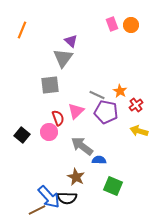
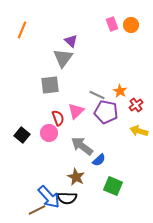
pink circle: moved 1 px down
blue semicircle: rotated 136 degrees clockwise
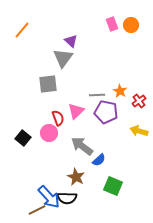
orange line: rotated 18 degrees clockwise
gray square: moved 2 px left, 1 px up
gray line: rotated 28 degrees counterclockwise
red cross: moved 3 px right, 4 px up
black square: moved 1 px right, 3 px down
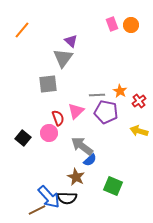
blue semicircle: moved 9 px left
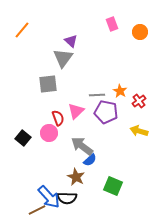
orange circle: moved 9 px right, 7 px down
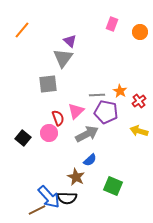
pink rectangle: rotated 40 degrees clockwise
purple triangle: moved 1 px left
gray arrow: moved 5 px right, 12 px up; rotated 115 degrees clockwise
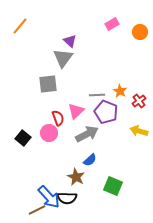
pink rectangle: rotated 40 degrees clockwise
orange line: moved 2 px left, 4 px up
purple pentagon: rotated 10 degrees clockwise
